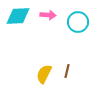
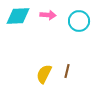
cyan circle: moved 1 px right, 1 px up
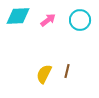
pink arrow: moved 5 px down; rotated 42 degrees counterclockwise
cyan circle: moved 1 px right, 1 px up
